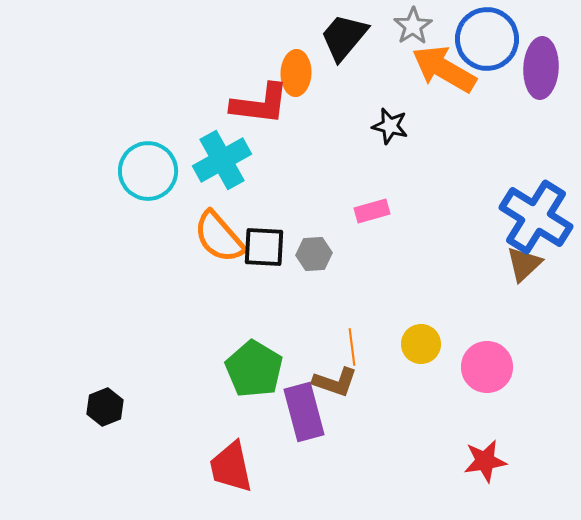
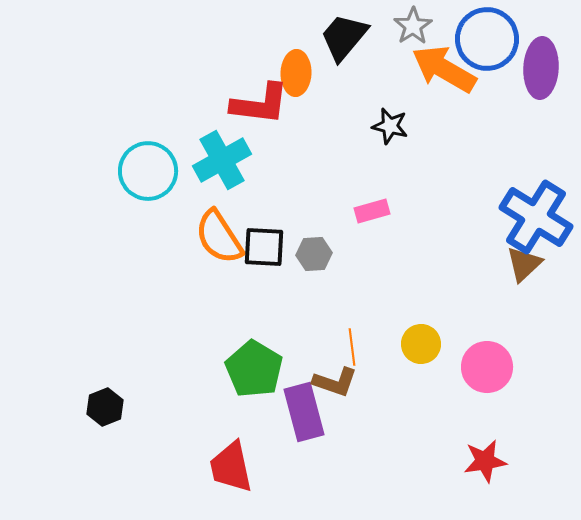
orange semicircle: rotated 8 degrees clockwise
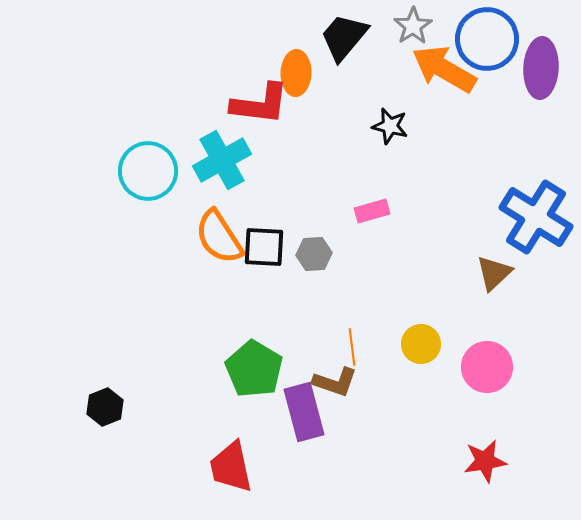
brown triangle: moved 30 px left, 9 px down
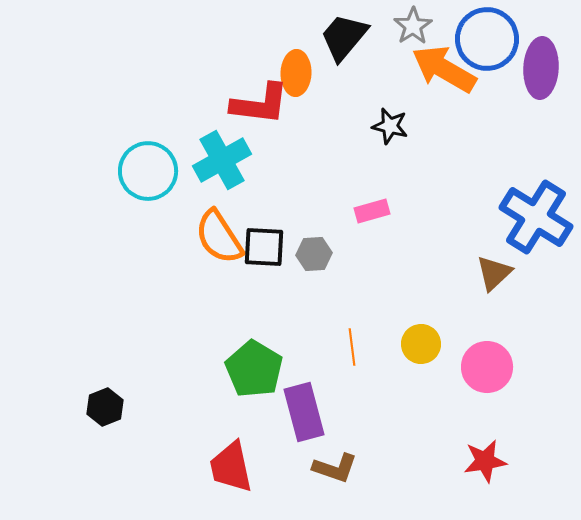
brown L-shape: moved 86 px down
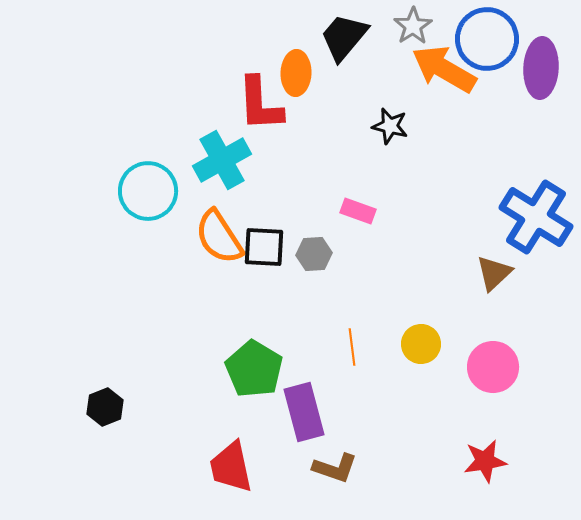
red L-shape: rotated 80 degrees clockwise
cyan circle: moved 20 px down
pink rectangle: moved 14 px left; rotated 36 degrees clockwise
pink circle: moved 6 px right
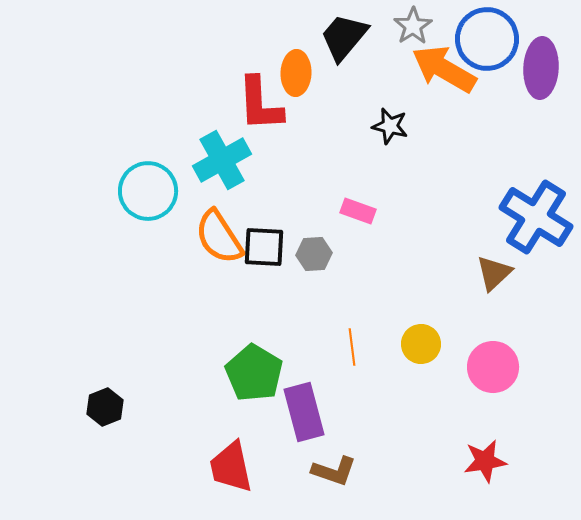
green pentagon: moved 4 px down
brown L-shape: moved 1 px left, 3 px down
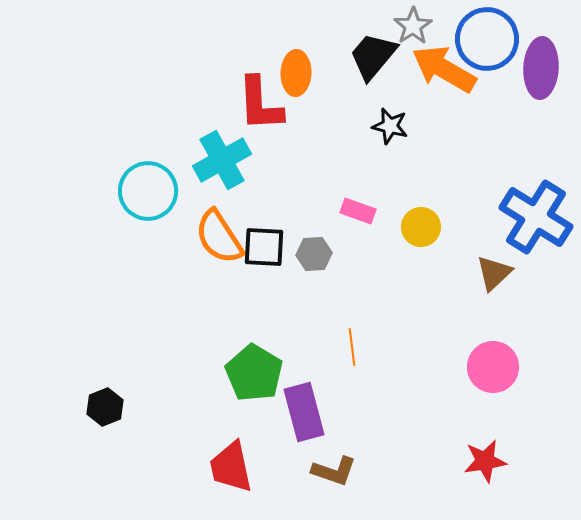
black trapezoid: moved 29 px right, 19 px down
yellow circle: moved 117 px up
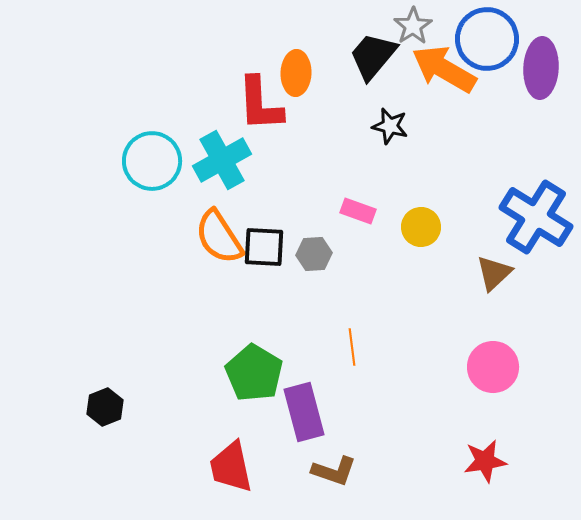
cyan circle: moved 4 px right, 30 px up
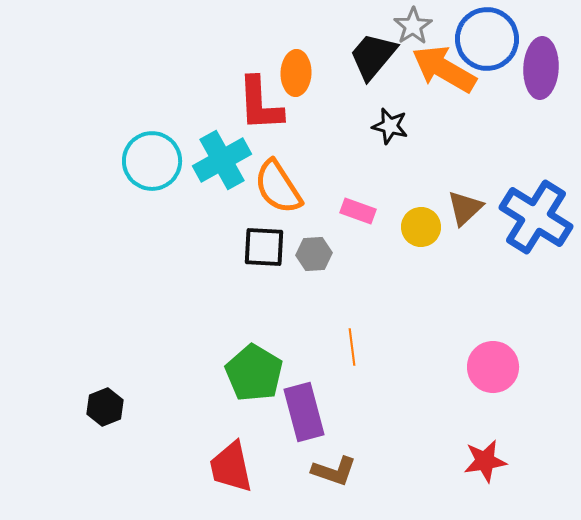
orange semicircle: moved 59 px right, 50 px up
brown triangle: moved 29 px left, 65 px up
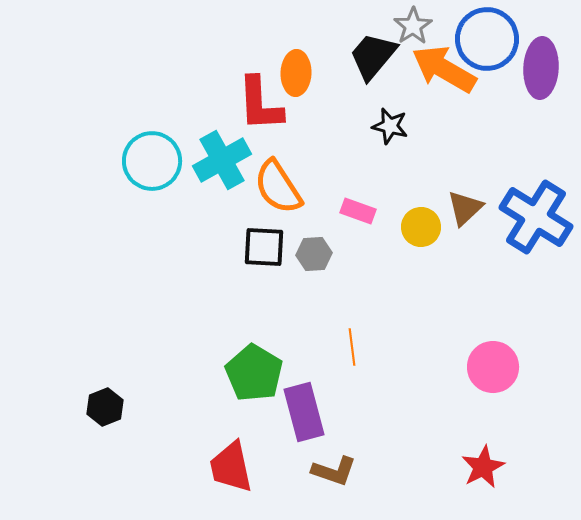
red star: moved 2 px left, 6 px down; rotated 18 degrees counterclockwise
